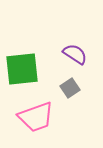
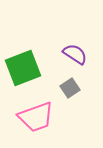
green square: moved 1 px right, 1 px up; rotated 15 degrees counterclockwise
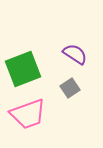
green square: moved 1 px down
pink trapezoid: moved 8 px left, 3 px up
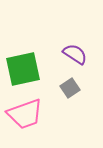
green square: rotated 9 degrees clockwise
pink trapezoid: moved 3 px left
